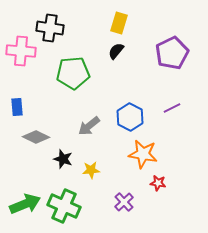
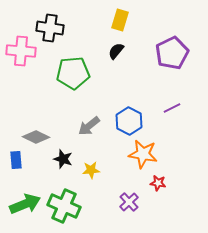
yellow rectangle: moved 1 px right, 3 px up
blue rectangle: moved 1 px left, 53 px down
blue hexagon: moved 1 px left, 4 px down
purple cross: moved 5 px right
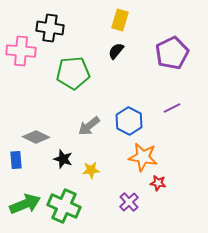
orange star: moved 3 px down
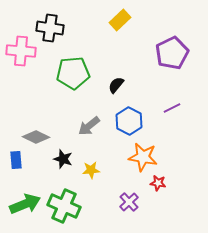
yellow rectangle: rotated 30 degrees clockwise
black semicircle: moved 34 px down
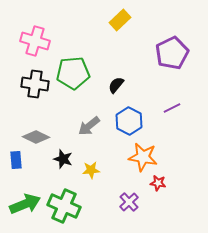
black cross: moved 15 px left, 56 px down
pink cross: moved 14 px right, 10 px up; rotated 12 degrees clockwise
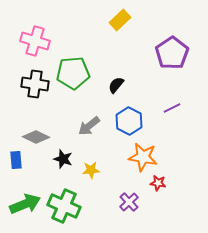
purple pentagon: rotated 8 degrees counterclockwise
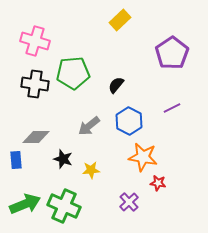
gray diamond: rotated 24 degrees counterclockwise
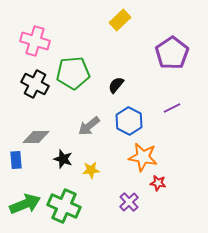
black cross: rotated 20 degrees clockwise
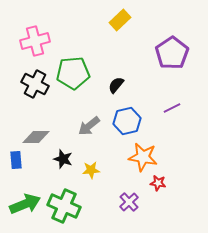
pink cross: rotated 32 degrees counterclockwise
blue hexagon: moved 2 px left; rotated 20 degrees clockwise
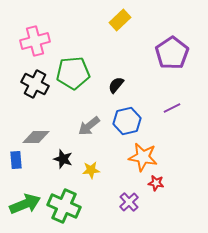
red star: moved 2 px left
